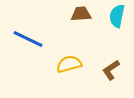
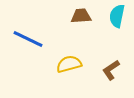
brown trapezoid: moved 2 px down
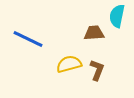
brown trapezoid: moved 13 px right, 17 px down
brown L-shape: moved 14 px left; rotated 145 degrees clockwise
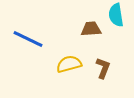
cyan semicircle: moved 1 px left, 1 px up; rotated 20 degrees counterclockwise
brown trapezoid: moved 3 px left, 4 px up
brown L-shape: moved 6 px right, 2 px up
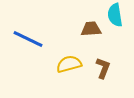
cyan semicircle: moved 1 px left
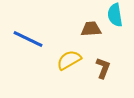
yellow semicircle: moved 4 px up; rotated 15 degrees counterclockwise
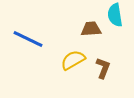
yellow semicircle: moved 4 px right
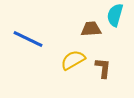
cyan semicircle: rotated 25 degrees clockwise
brown L-shape: rotated 15 degrees counterclockwise
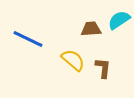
cyan semicircle: moved 4 px right, 5 px down; rotated 40 degrees clockwise
yellow semicircle: rotated 70 degrees clockwise
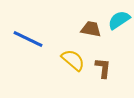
brown trapezoid: rotated 15 degrees clockwise
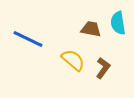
cyan semicircle: moved 1 px left, 3 px down; rotated 65 degrees counterclockwise
brown L-shape: rotated 30 degrees clockwise
